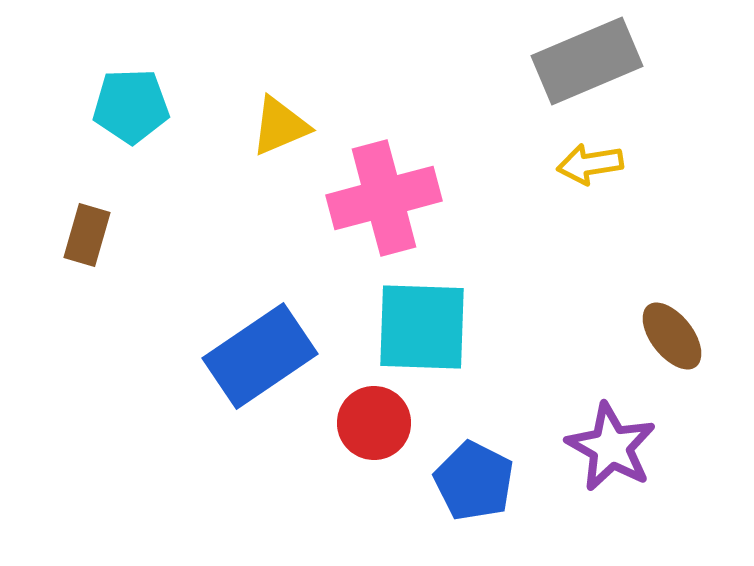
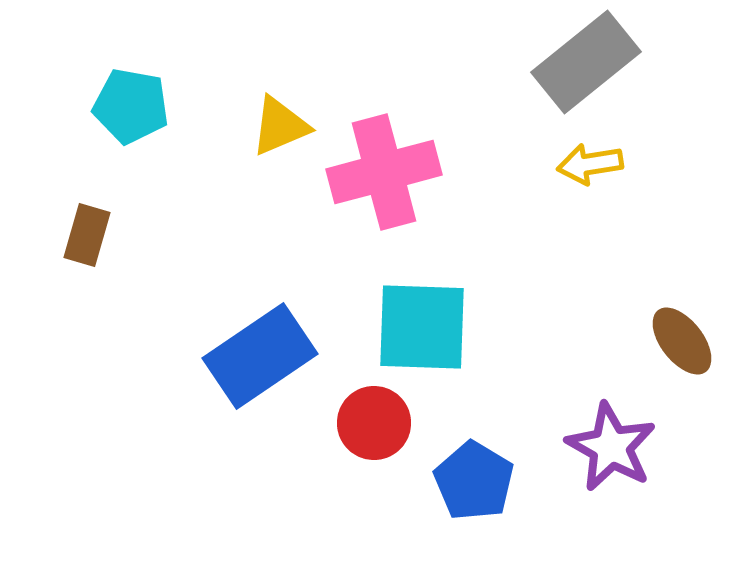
gray rectangle: moved 1 px left, 1 px down; rotated 16 degrees counterclockwise
cyan pentagon: rotated 12 degrees clockwise
pink cross: moved 26 px up
brown ellipse: moved 10 px right, 5 px down
blue pentagon: rotated 4 degrees clockwise
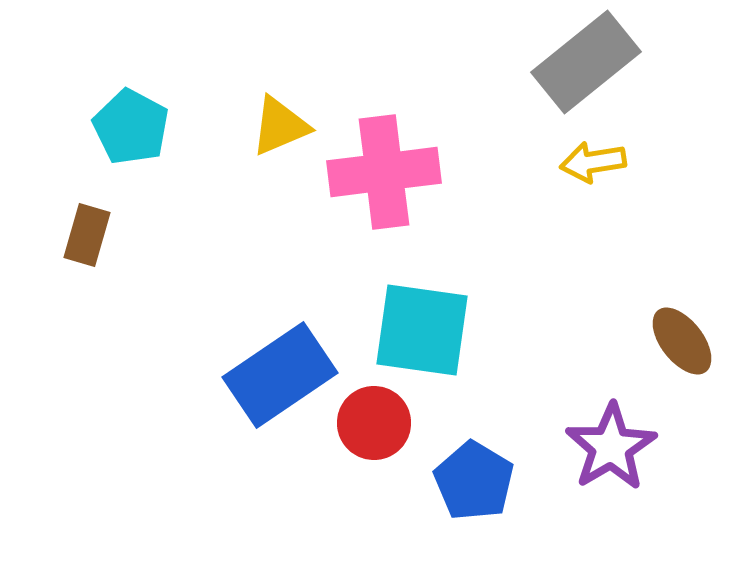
cyan pentagon: moved 21 px down; rotated 18 degrees clockwise
yellow arrow: moved 3 px right, 2 px up
pink cross: rotated 8 degrees clockwise
cyan square: moved 3 px down; rotated 6 degrees clockwise
blue rectangle: moved 20 px right, 19 px down
purple star: rotated 12 degrees clockwise
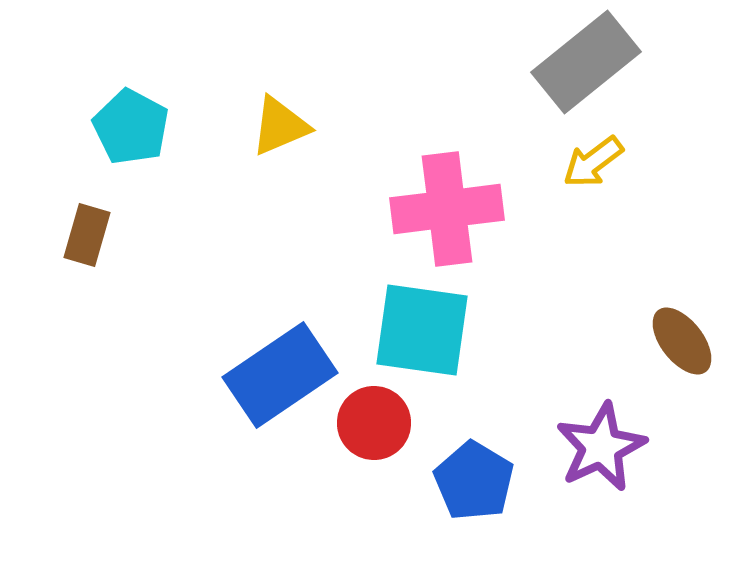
yellow arrow: rotated 28 degrees counterclockwise
pink cross: moved 63 px right, 37 px down
purple star: moved 10 px left; rotated 6 degrees clockwise
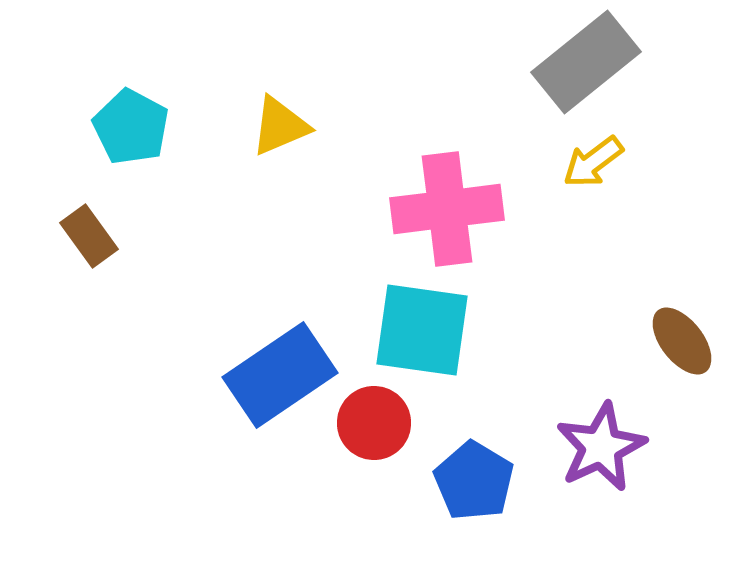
brown rectangle: moved 2 px right, 1 px down; rotated 52 degrees counterclockwise
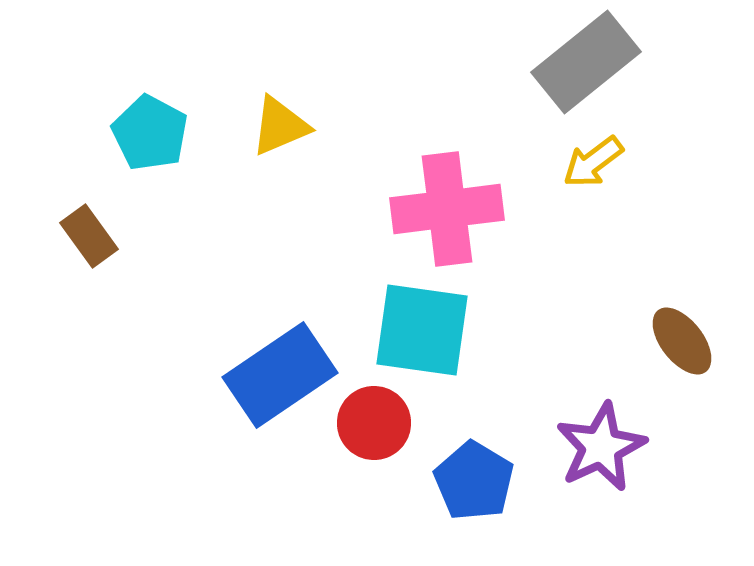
cyan pentagon: moved 19 px right, 6 px down
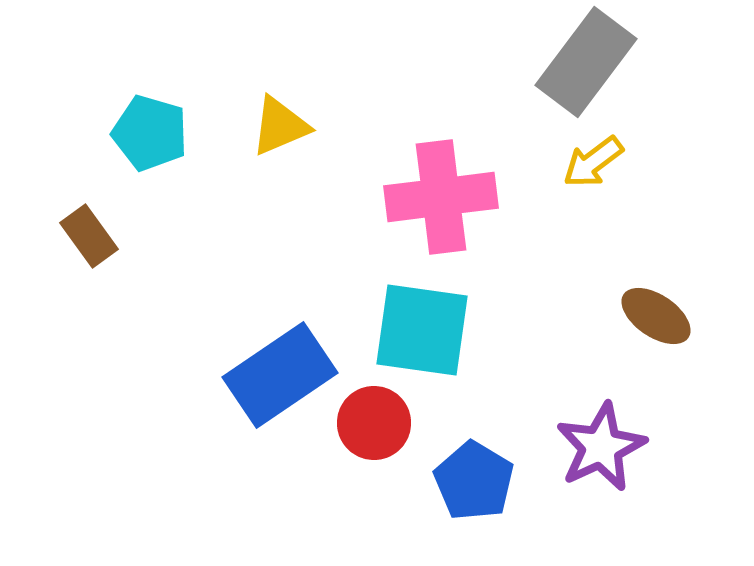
gray rectangle: rotated 14 degrees counterclockwise
cyan pentagon: rotated 12 degrees counterclockwise
pink cross: moved 6 px left, 12 px up
brown ellipse: moved 26 px left, 25 px up; rotated 18 degrees counterclockwise
